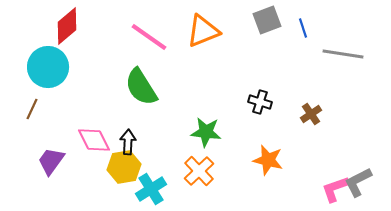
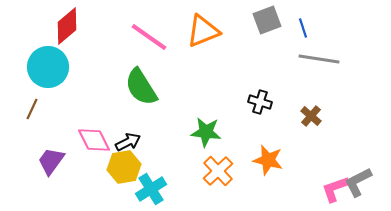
gray line: moved 24 px left, 5 px down
brown cross: moved 2 px down; rotated 15 degrees counterclockwise
black arrow: rotated 60 degrees clockwise
orange cross: moved 19 px right
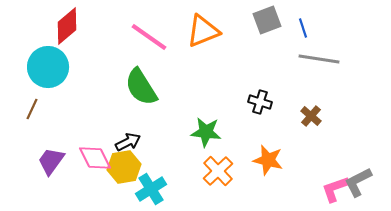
pink diamond: moved 1 px right, 18 px down
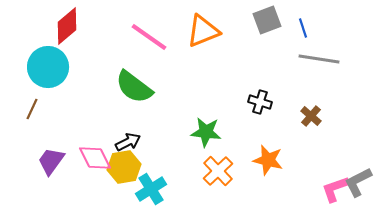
green semicircle: moved 7 px left; rotated 21 degrees counterclockwise
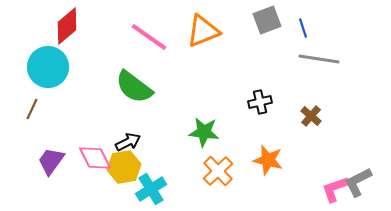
black cross: rotated 30 degrees counterclockwise
green star: moved 2 px left
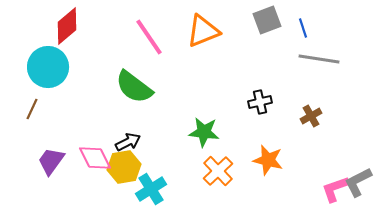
pink line: rotated 21 degrees clockwise
brown cross: rotated 20 degrees clockwise
